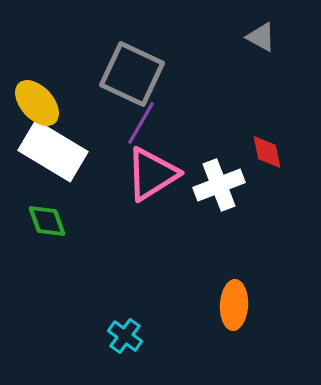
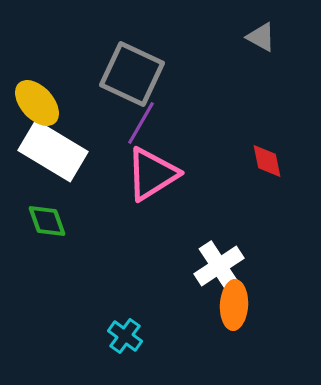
red diamond: moved 9 px down
white cross: moved 81 px down; rotated 12 degrees counterclockwise
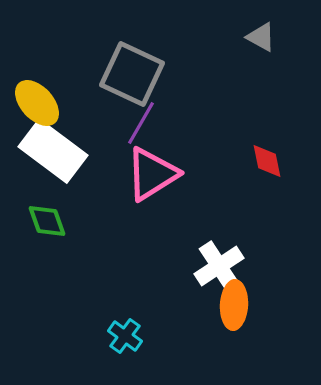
white rectangle: rotated 6 degrees clockwise
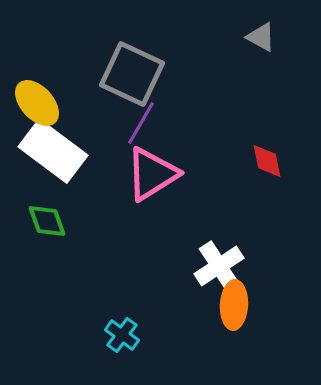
cyan cross: moved 3 px left, 1 px up
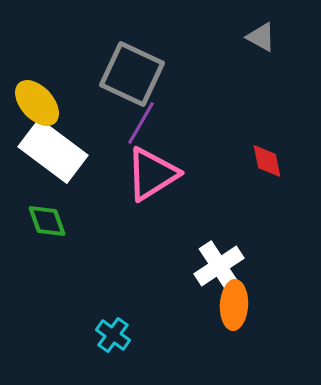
cyan cross: moved 9 px left
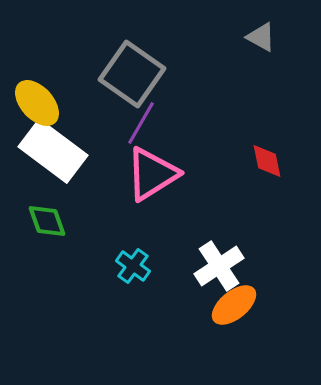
gray square: rotated 10 degrees clockwise
orange ellipse: rotated 48 degrees clockwise
cyan cross: moved 20 px right, 69 px up
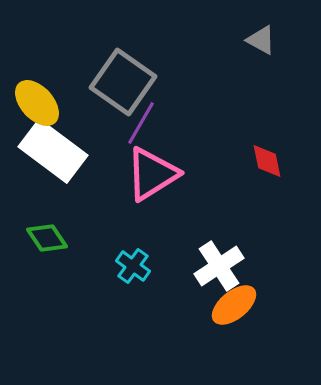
gray triangle: moved 3 px down
gray square: moved 9 px left, 8 px down
green diamond: moved 17 px down; rotated 15 degrees counterclockwise
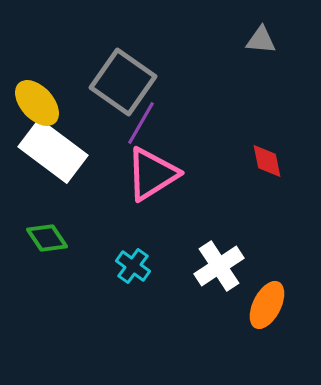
gray triangle: rotated 24 degrees counterclockwise
orange ellipse: moved 33 px right; rotated 24 degrees counterclockwise
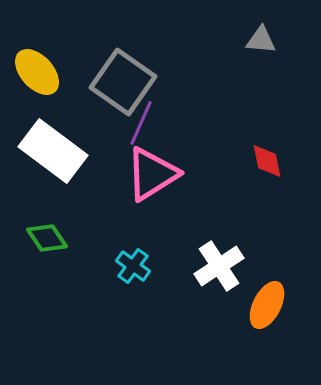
yellow ellipse: moved 31 px up
purple line: rotated 6 degrees counterclockwise
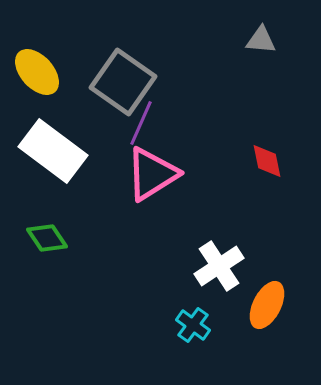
cyan cross: moved 60 px right, 59 px down
